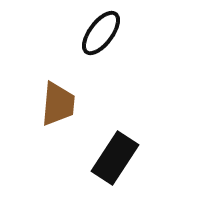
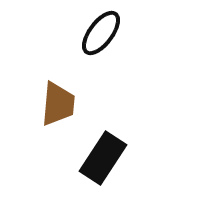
black rectangle: moved 12 px left
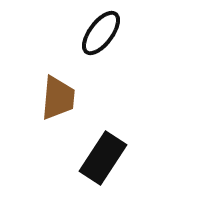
brown trapezoid: moved 6 px up
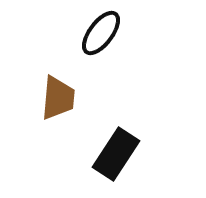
black rectangle: moved 13 px right, 4 px up
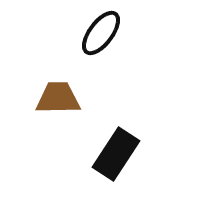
brown trapezoid: rotated 96 degrees counterclockwise
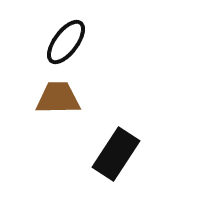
black ellipse: moved 35 px left, 9 px down
